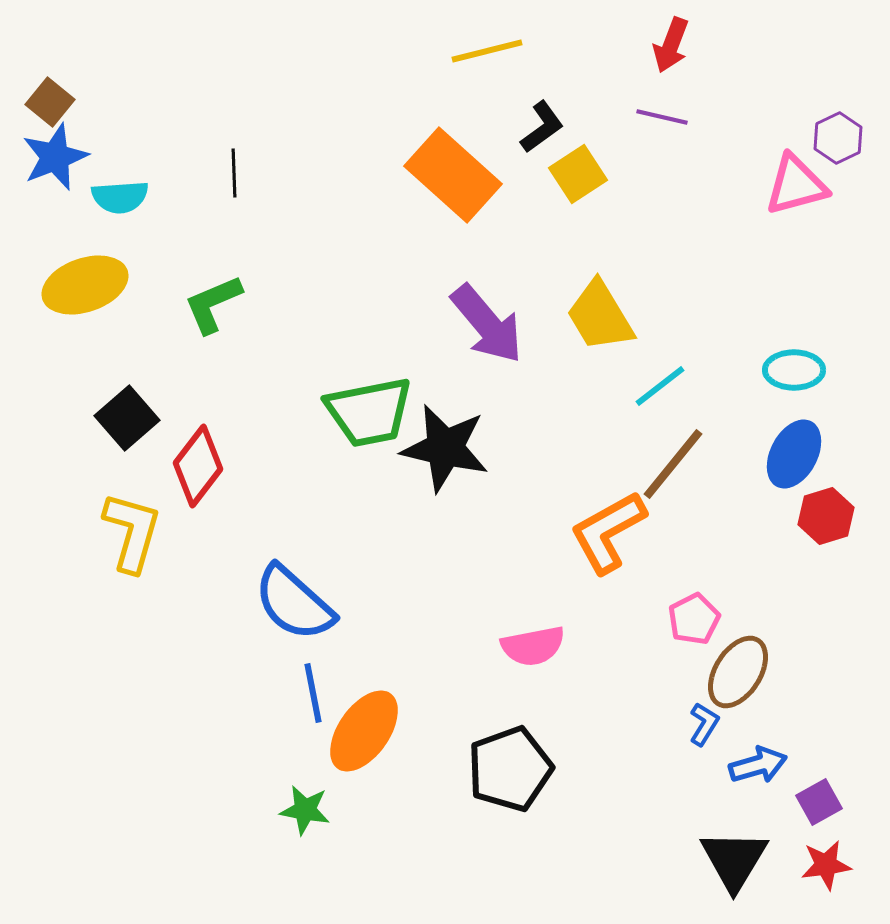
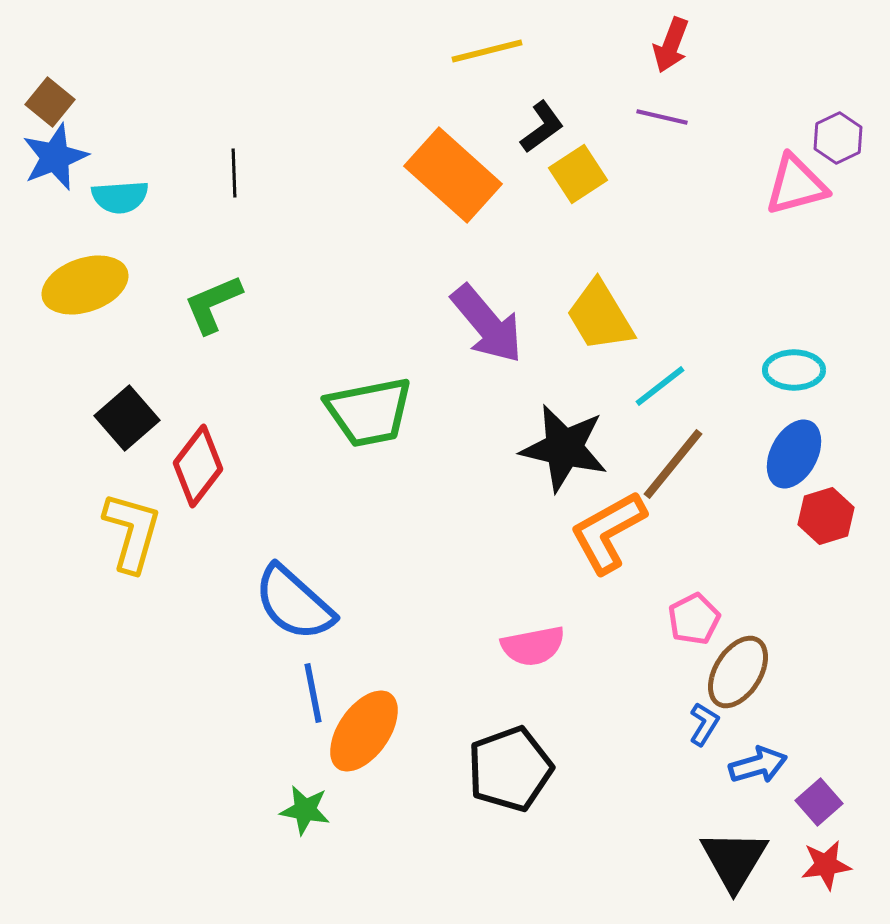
black star: moved 119 px right
purple square: rotated 12 degrees counterclockwise
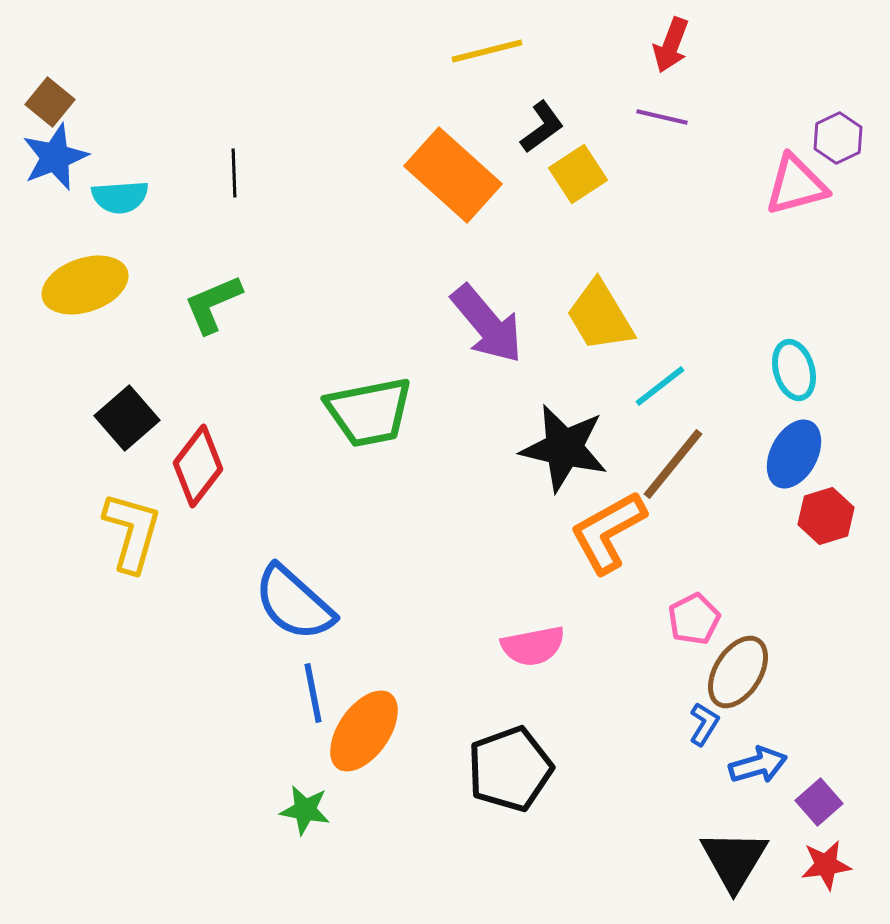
cyan ellipse: rotated 74 degrees clockwise
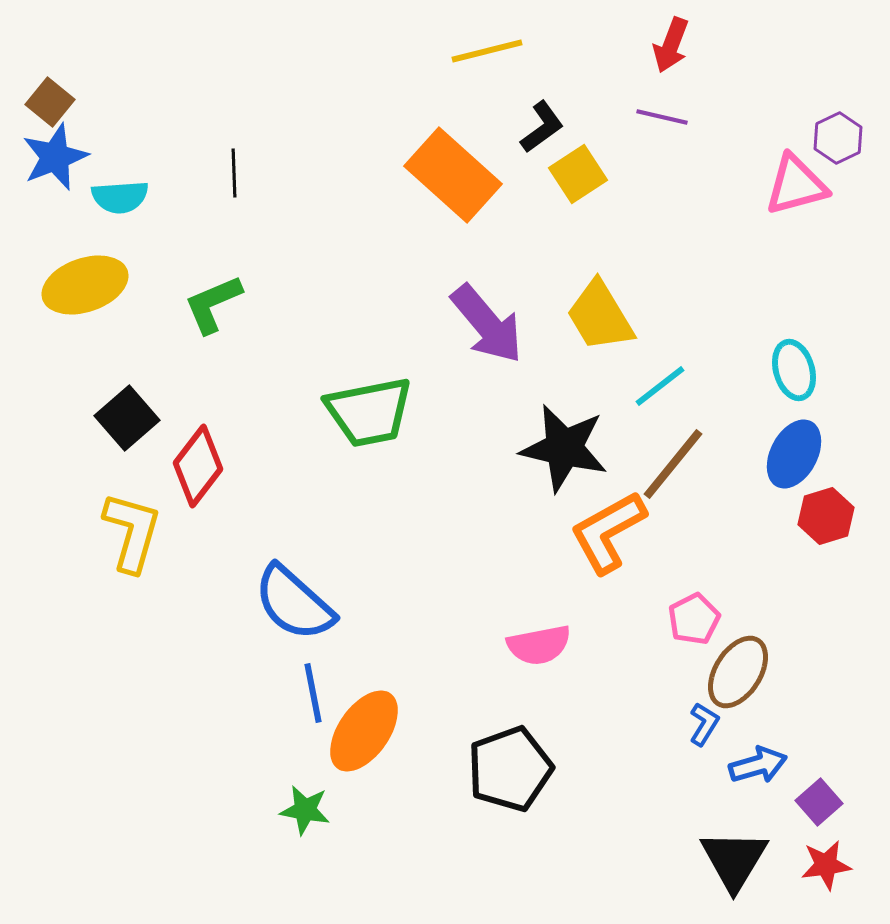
pink semicircle: moved 6 px right, 1 px up
